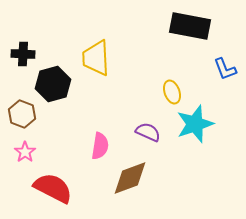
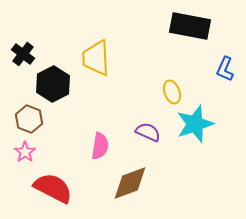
black cross: rotated 35 degrees clockwise
blue L-shape: rotated 45 degrees clockwise
black hexagon: rotated 12 degrees counterclockwise
brown hexagon: moved 7 px right, 5 px down
brown diamond: moved 5 px down
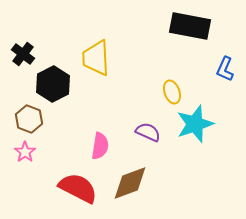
red semicircle: moved 25 px right
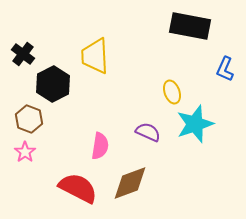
yellow trapezoid: moved 1 px left, 2 px up
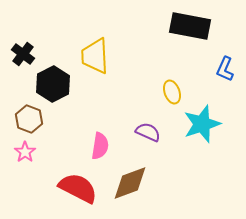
cyan star: moved 7 px right
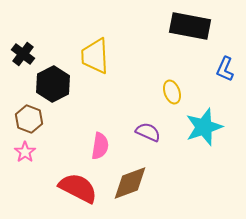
cyan star: moved 2 px right, 3 px down
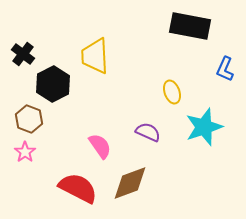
pink semicircle: rotated 44 degrees counterclockwise
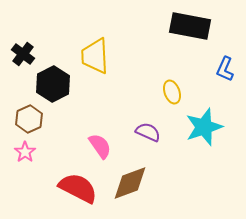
brown hexagon: rotated 16 degrees clockwise
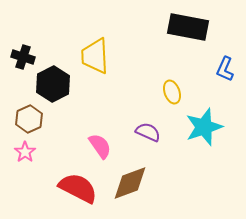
black rectangle: moved 2 px left, 1 px down
black cross: moved 3 px down; rotated 20 degrees counterclockwise
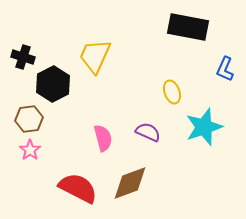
yellow trapezoid: rotated 27 degrees clockwise
brown hexagon: rotated 16 degrees clockwise
pink semicircle: moved 3 px right, 8 px up; rotated 20 degrees clockwise
pink star: moved 5 px right, 2 px up
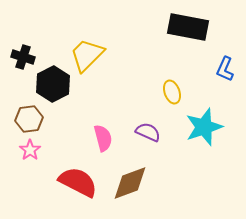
yellow trapezoid: moved 8 px left, 1 px up; rotated 21 degrees clockwise
red semicircle: moved 6 px up
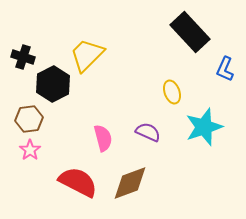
black rectangle: moved 2 px right, 5 px down; rotated 36 degrees clockwise
